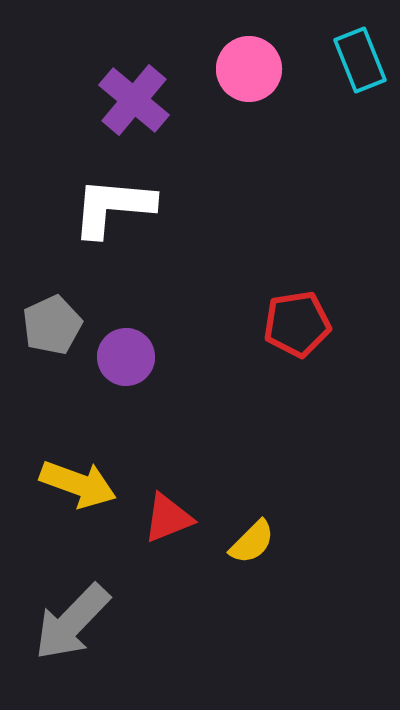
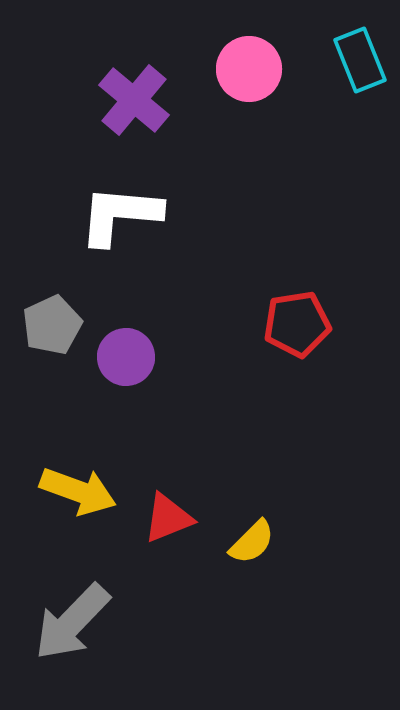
white L-shape: moved 7 px right, 8 px down
yellow arrow: moved 7 px down
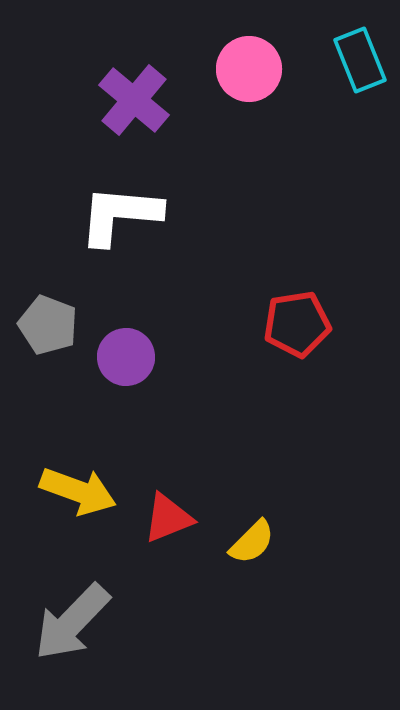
gray pentagon: moved 4 px left; rotated 26 degrees counterclockwise
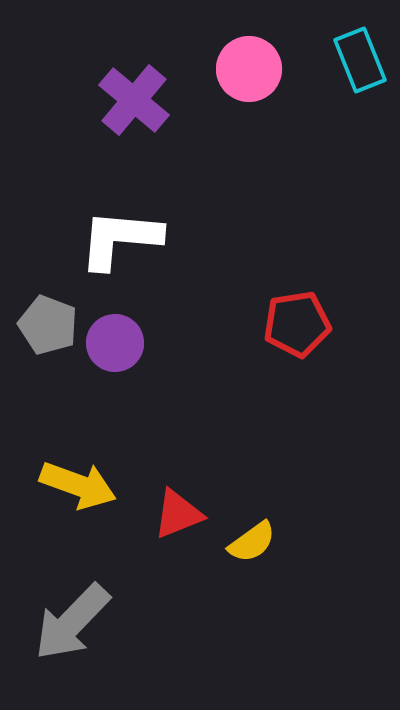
white L-shape: moved 24 px down
purple circle: moved 11 px left, 14 px up
yellow arrow: moved 6 px up
red triangle: moved 10 px right, 4 px up
yellow semicircle: rotated 9 degrees clockwise
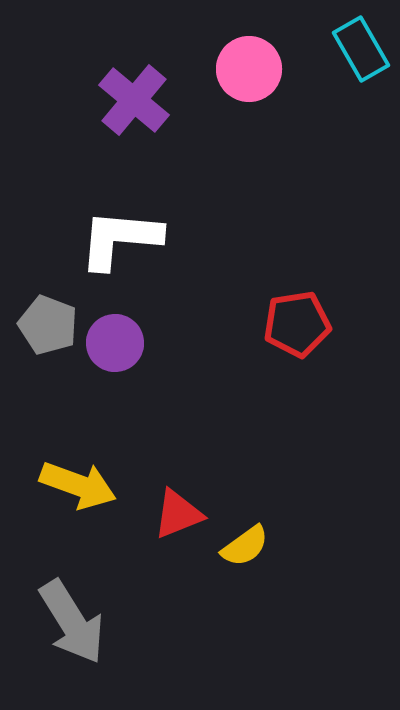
cyan rectangle: moved 1 px right, 11 px up; rotated 8 degrees counterclockwise
yellow semicircle: moved 7 px left, 4 px down
gray arrow: rotated 76 degrees counterclockwise
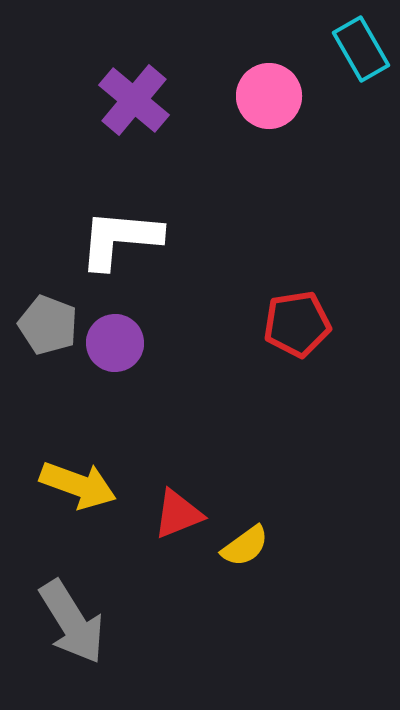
pink circle: moved 20 px right, 27 px down
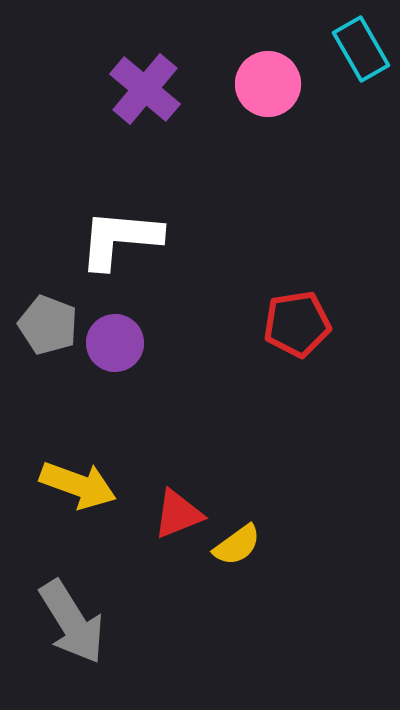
pink circle: moved 1 px left, 12 px up
purple cross: moved 11 px right, 11 px up
yellow semicircle: moved 8 px left, 1 px up
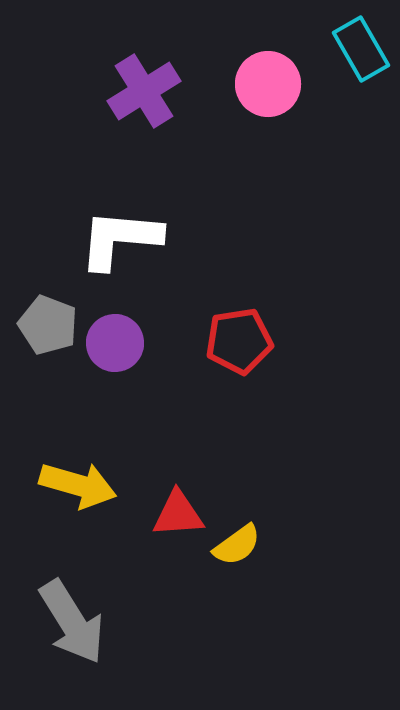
purple cross: moved 1 px left, 2 px down; rotated 18 degrees clockwise
red pentagon: moved 58 px left, 17 px down
yellow arrow: rotated 4 degrees counterclockwise
red triangle: rotated 18 degrees clockwise
